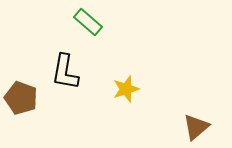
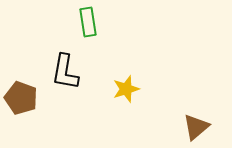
green rectangle: rotated 40 degrees clockwise
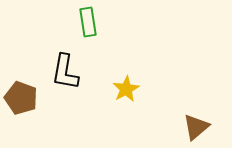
yellow star: rotated 12 degrees counterclockwise
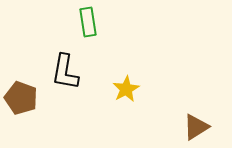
brown triangle: rotated 8 degrees clockwise
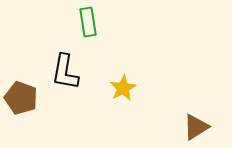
yellow star: moved 3 px left, 1 px up
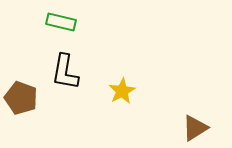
green rectangle: moved 27 px left; rotated 68 degrees counterclockwise
yellow star: moved 1 px left, 3 px down
brown triangle: moved 1 px left, 1 px down
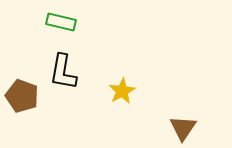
black L-shape: moved 2 px left
brown pentagon: moved 1 px right, 2 px up
brown triangle: moved 12 px left; rotated 24 degrees counterclockwise
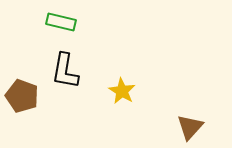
black L-shape: moved 2 px right, 1 px up
yellow star: rotated 12 degrees counterclockwise
brown triangle: moved 7 px right, 1 px up; rotated 8 degrees clockwise
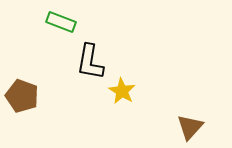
green rectangle: rotated 8 degrees clockwise
black L-shape: moved 25 px right, 9 px up
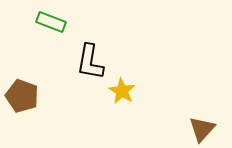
green rectangle: moved 10 px left
brown triangle: moved 12 px right, 2 px down
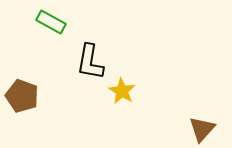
green rectangle: rotated 8 degrees clockwise
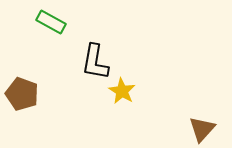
black L-shape: moved 5 px right
brown pentagon: moved 2 px up
